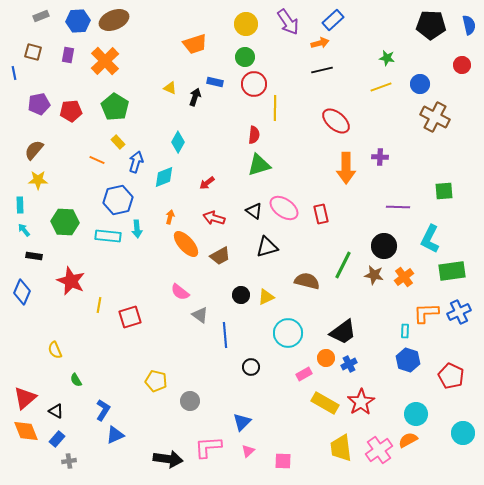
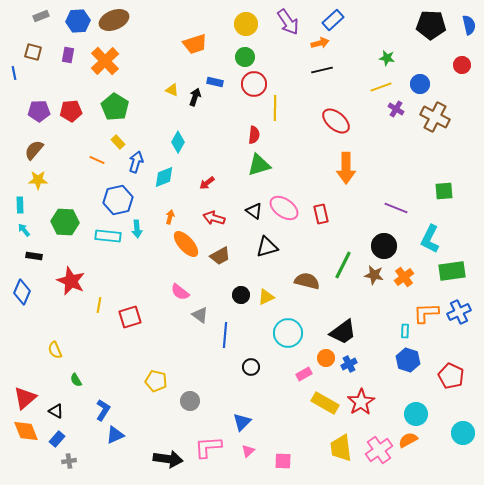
yellow triangle at (170, 88): moved 2 px right, 2 px down
purple pentagon at (39, 104): moved 7 px down; rotated 10 degrees clockwise
purple cross at (380, 157): moved 16 px right, 48 px up; rotated 28 degrees clockwise
purple line at (398, 207): moved 2 px left, 1 px down; rotated 20 degrees clockwise
blue line at (225, 335): rotated 10 degrees clockwise
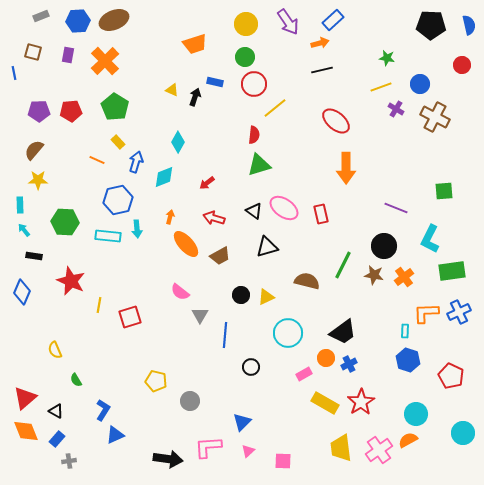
yellow line at (275, 108): rotated 50 degrees clockwise
gray triangle at (200, 315): rotated 24 degrees clockwise
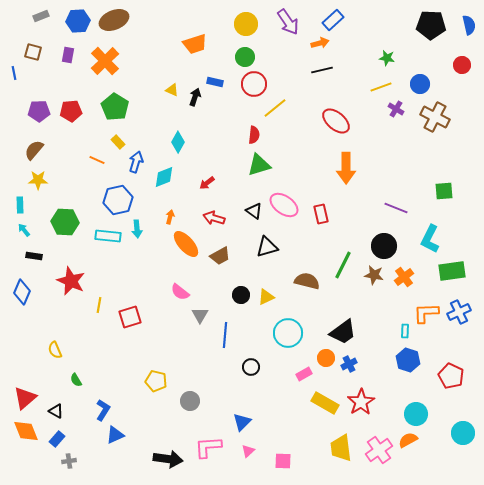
pink ellipse at (284, 208): moved 3 px up
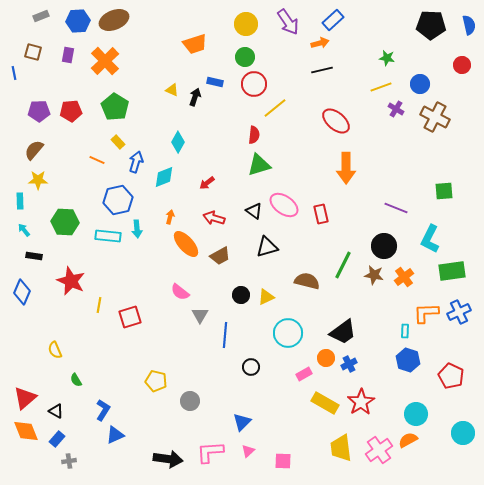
cyan rectangle at (20, 205): moved 4 px up
pink L-shape at (208, 447): moved 2 px right, 5 px down
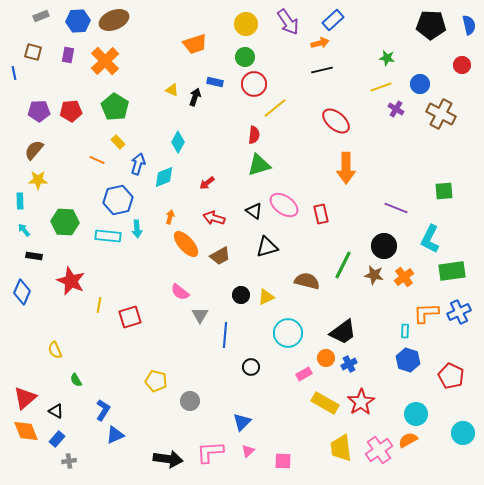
brown cross at (435, 117): moved 6 px right, 3 px up
blue arrow at (136, 162): moved 2 px right, 2 px down
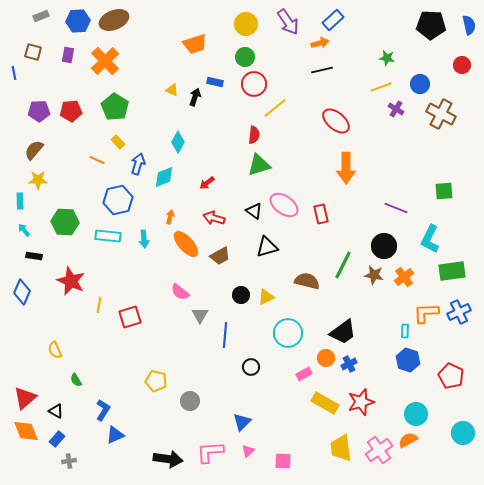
cyan arrow at (137, 229): moved 7 px right, 10 px down
red star at (361, 402): rotated 16 degrees clockwise
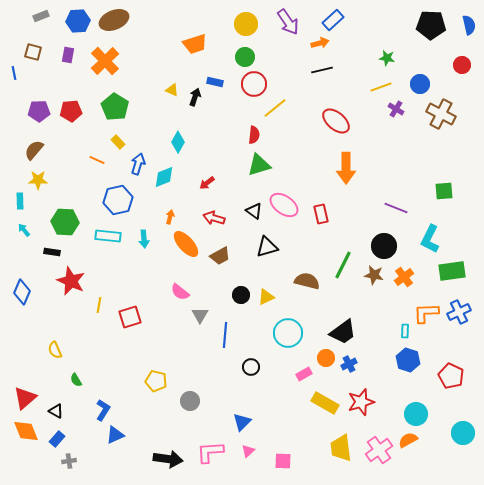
black rectangle at (34, 256): moved 18 px right, 4 px up
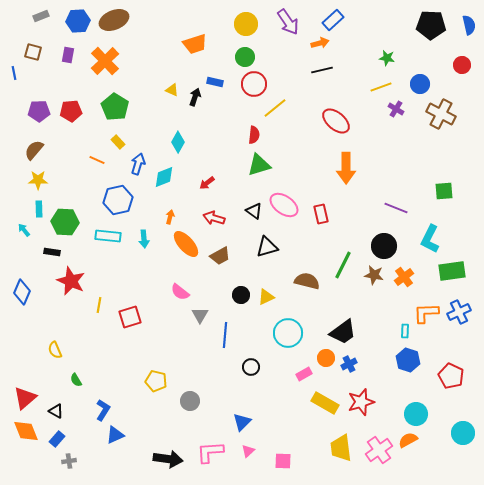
cyan rectangle at (20, 201): moved 19 px right, 8 px down
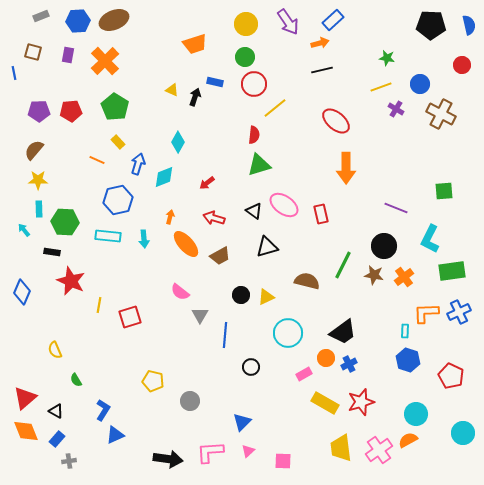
yellow pentagon at (156, 381): moved 3 px left
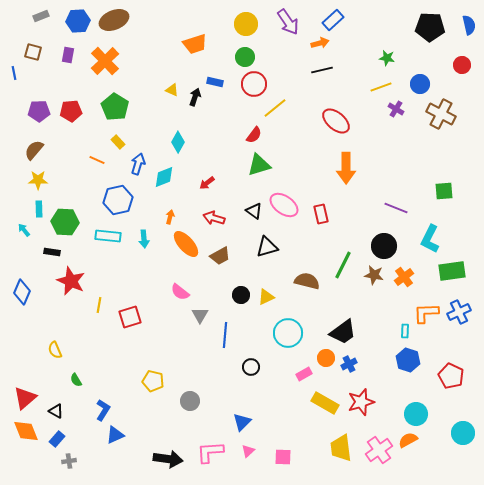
black pentagon at (431, 25): moved 1 px left, 2 px down
red semicircle at (254, 135): rotated 30 degrees clockwise
pink square at (283, 461): moved 4 px up
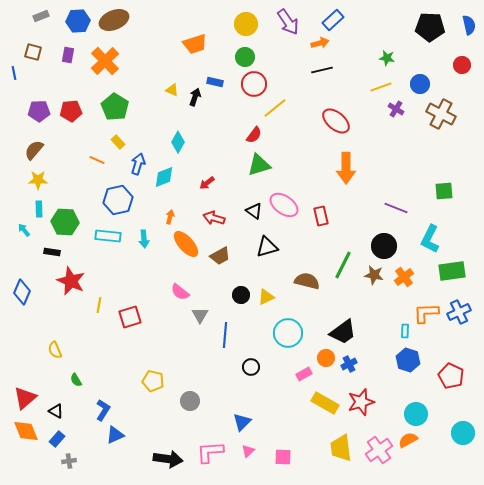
red rectangle at (321, 214): moved 2 px down
